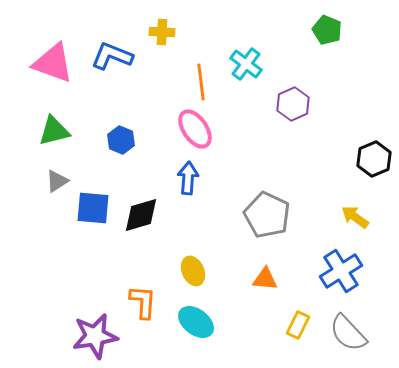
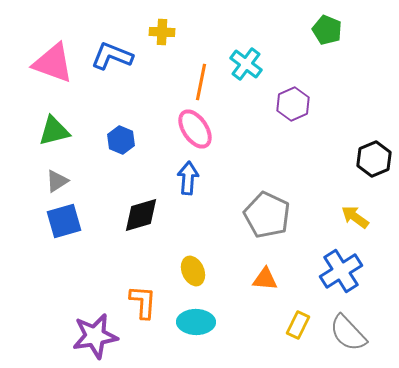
orange line: rotated 18 degrees clockwise
blue square: moved 29 px left, 13 px down; rotated 21 degrees counterclockwise
cyan ellipse: rotated 36 degrees counterclockwise
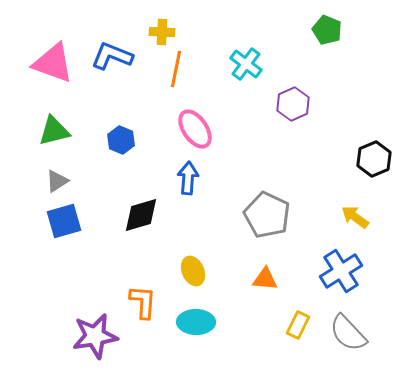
orange line: moved 25 px left, 13 px up
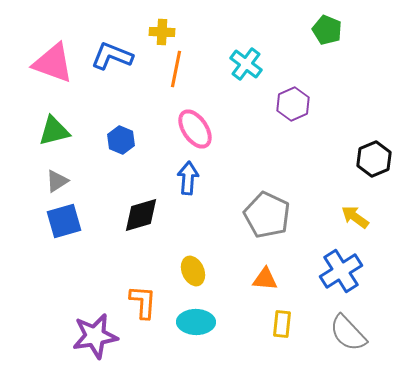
yellow rectangle: moved 16 px left, 1 px up; rotated 20 degrees counterclockwise
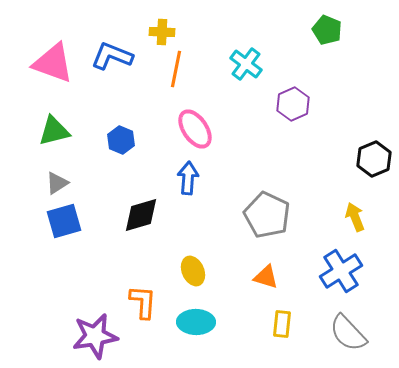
gray triangle: moved 2 px down
yellow arrow: rotated 32 degrees clockwise
orange triangle: moved 1 px right, 2 px up; rotated 12 degrees clockwise
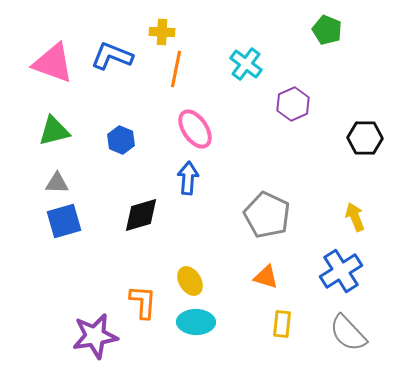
black hexagon: moved 9 px left, 21 px up; rotated 24 degrees clockwise
gray triangle: rotated 35 degrees clockwise
yellow ellipse: moved 3 px left, 10 px down; rotated 8 degrees counterclockwise
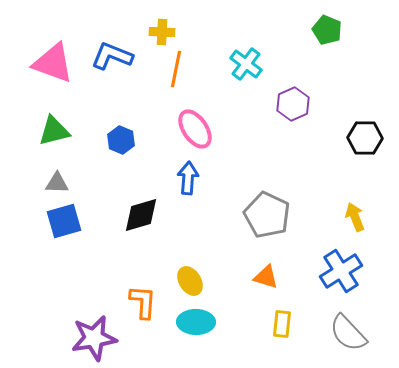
purple star: moved 1 px left, 2 px down
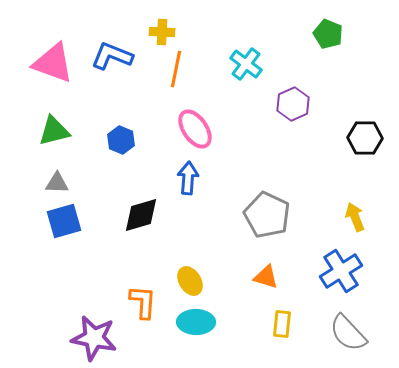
green pentagon: moved 1 px right, 4 px down
purple star: rotated 21 degrees clockwise
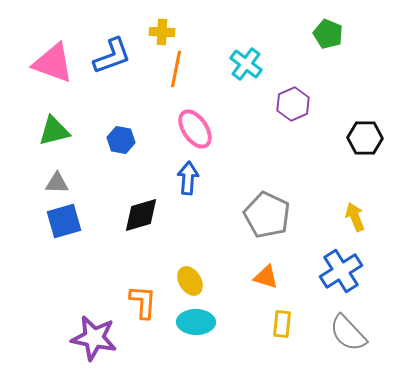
blue L-shape: rotated 138 degrees clockwise
blue hexagon: rotated 12 degrees counterclockwise
